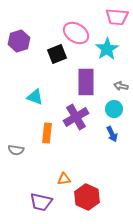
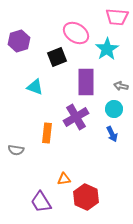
black square: moved 3 px down
cyan triangle: moved 10 px up
red hexagon: moved 1 px left
purple trapezoid: rotated 45 degrees clockwise
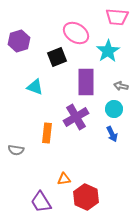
cyan star: moved 1 px right, 2 px down
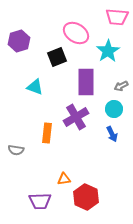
gray arrow: rotated 40 degrees counterclockwise
purple trapezoid: moved 1 px left, 1 px up; rotated 60 degrees counterclockwise
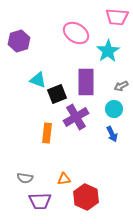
black square: moved 37 px down
cyan triangle: moved 3 px right, 7 px up
gray semicircle: moved 9 px right, 28 px down
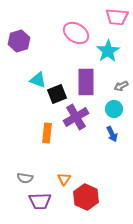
orange triangle: rotated 48 degrees counterclockwise
